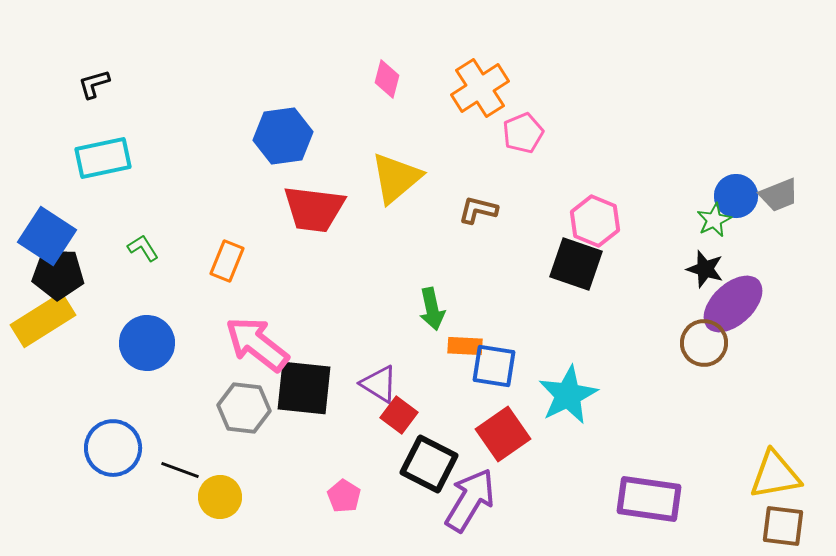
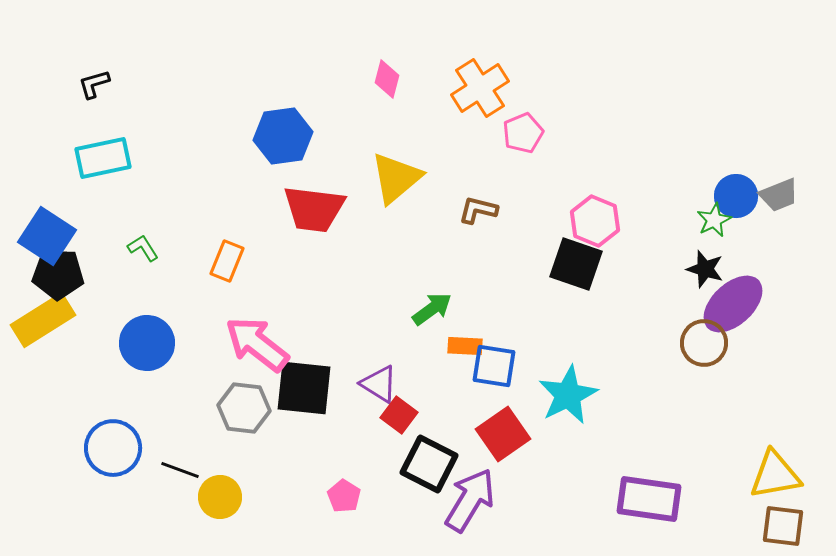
green arrow at (432, 309): rotated 114 degrees counterclockwise
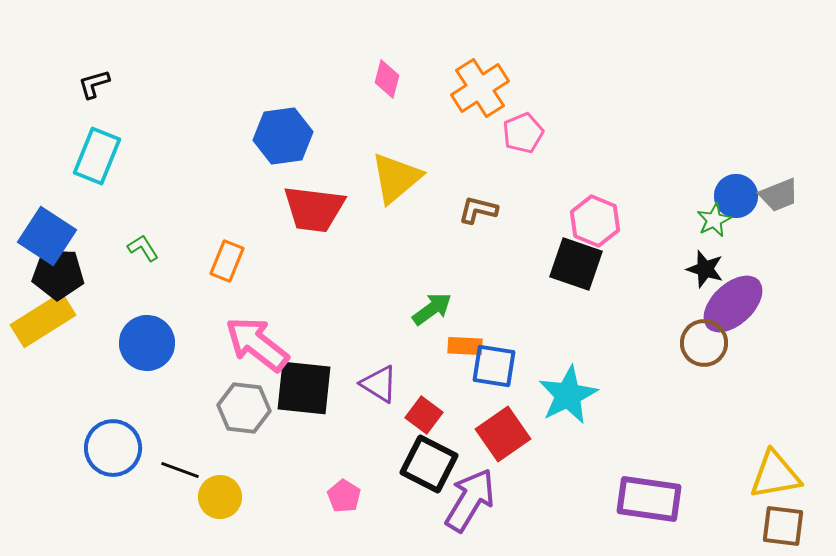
cyan rectangle at (103, 158): moved 6 px left, 2 px up; rotated 56 degrees counterclockwise
red square at (399, 415): moved 25 px right
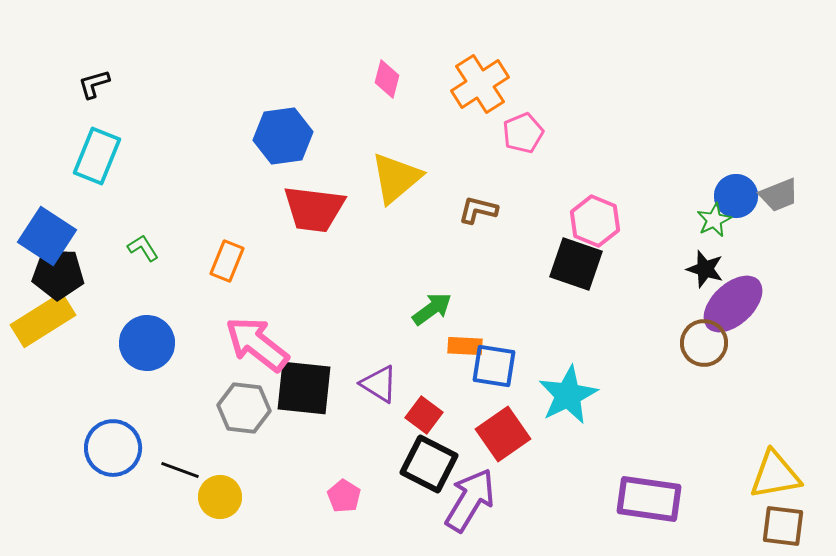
orange cross at (480, 88): moved 4 px up
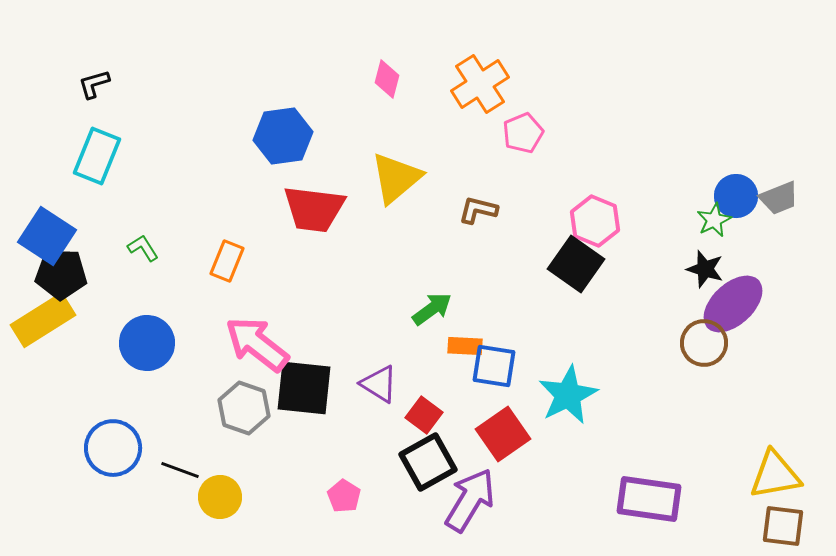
gray trapezoid at (779, 195): moved 3 px down
black square at (576, 264): rotated 16 degrees clockwise
black pentagon at (58, 274): moved 3 px right
gray hexagon at (244, 408): rotated 12 degrees clockwise
black square at (429, 464): moved 1 px left, 2 px up; rotated 34 degrees clockwise
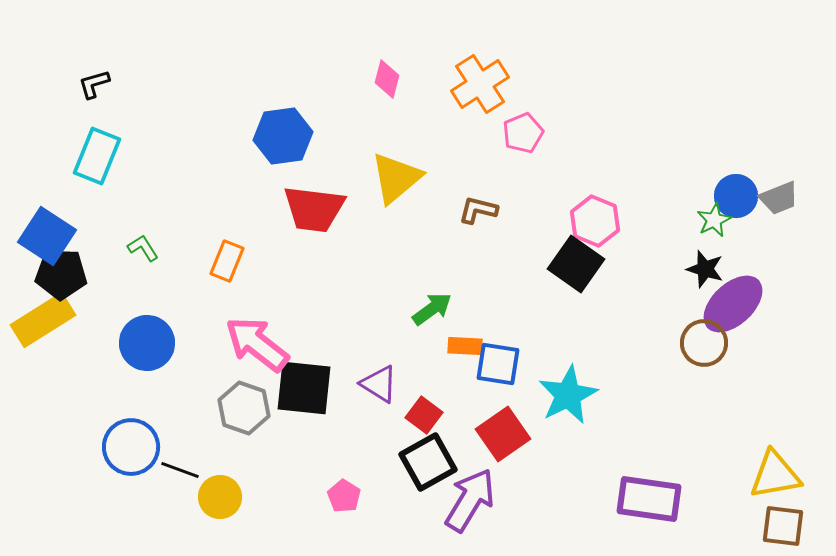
blue square at (494, 366): moved 4 px right, 2 px up
blue circle at (113, 448): moved 18 px right, 1 px up
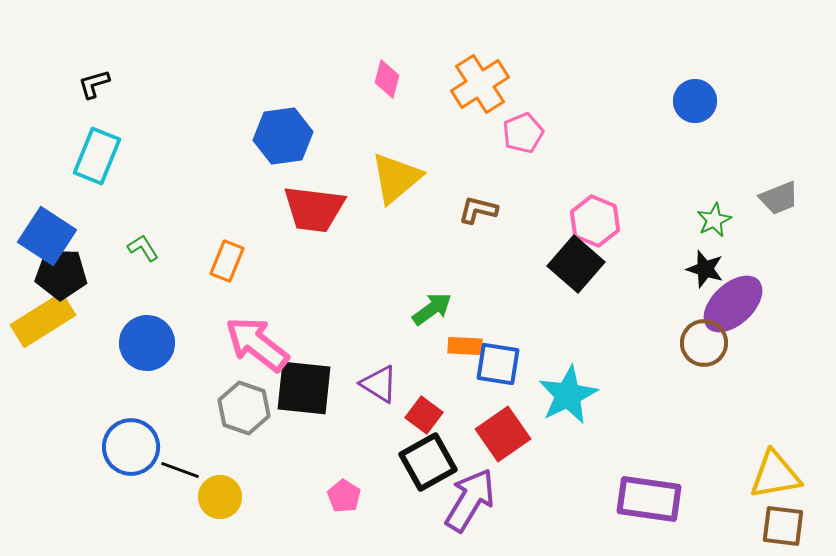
blue circle at (736, 196): moved 41 px left, 95 px up
black square at (576, 264): rotated 6 degrees clockwise
